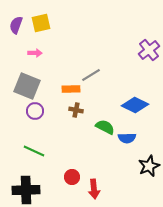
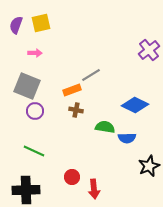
orange rectangle: moved 1 px right, 1 px down; rotated 18 degrees counterclockwise
green semicircle: rotated 18 degrees counterclockwise
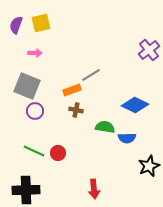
red circle: moved 14 px left, 24 px up
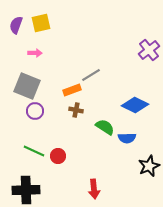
green semicircle: rotated 24 degrees clockwise
red circle: moved 3 px down
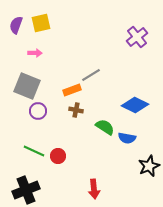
purple cross: moved 12 px left, 13 px up
purple circle: moved 3 px right
blue semicircle: rotated 12 degrees clockwise
black cross: rotated 20 degrees counterclockwise
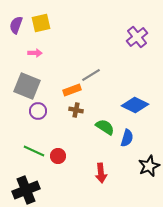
blue semicircle: rotated 84 degrees counterclockwise
red arrow: moved 7 px right, 16 px up
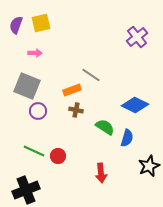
gray line: rotated 66 degrees clockwise
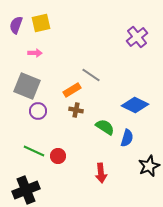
orange rectangle: rotated 12 degrees counterclockwise
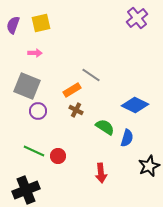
purple semicircle: moved 3 px left
purple cross: moved 19 px up
brown cross: rotated 16 degrees clockwise
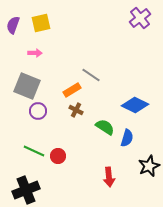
purple cross: moved 3 px right
red arrow: moved 8 px right, 4 px down
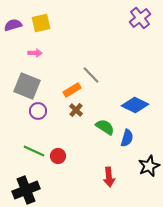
purple semicircle: rotated 54 degrees clockwise
gray line: rotated 12 degrees clockwise
brown cross: rotated 16 degrees clockwise
